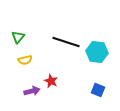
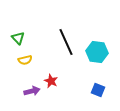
green triangle: moved 1 px down; rotated 24 degrees counterclockwise
black line: rotated 48 degrees clockwise
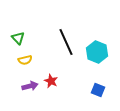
cyan hexagon: rotated 15 degrees clockwise
purple arrow: moved 2 px left, 5 px up
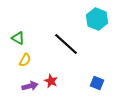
green triangle: rotated 16 degrees counterclockwise
black line: moved 2 px down; rotated 24 degrees counterclockwise
cyan hexagon: moved 33 px up
yellow semicircle: rotated 48 degrees counterclockwise
blue square: moved 1 px left, 7 px up
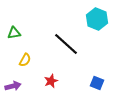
green triangle: moved 4 px left, 5 px up; rotated 40 degrees counterclockwise
red star: rotated 24 degrees clockwise
purple arrow: moved 17 px left
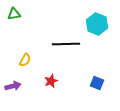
cyan hexagon: moved 5 px down
green triangle: moved 19 px up
black line: rotated 44 degrees counterclockwise
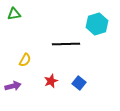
cyan hexagon: rotated 20 degrees clockwise
blue square: moved 18 px left; rotated 16 degrees clockwise
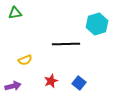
green triangle: moved 1 px right, 1 px up
yellow semicircle: rotated 40 degrees clockwise
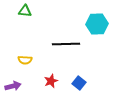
green triangle: moved 10 px right, 2 px up; rotated 16 degrees clockwise
cyan hexagon: rotated 15 degrees clockwise
yellow semicircle: rotated 24 degrees clockwise
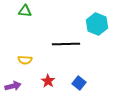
cyan hexagon: rotated 25 degrees clockwise
red star: moved 3 px left; rotated 16 degrees counterclockwise
